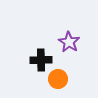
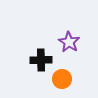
orange circle: moved 4 px right
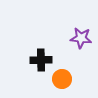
purple star: moved 12 px right, 4 px up; rotated 25 degrees counterclockwise
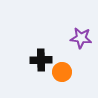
orange circle: moved 7 px up
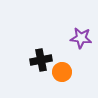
black cross: rotated 10 degrees counterclockwise
